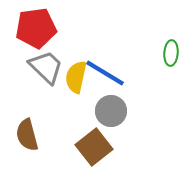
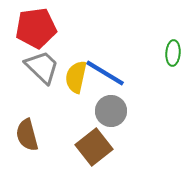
green ellipse: moved 2 px right
gray trapezoid: moved 4 px left
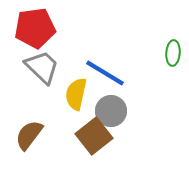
red pentagon: moved 1 px left
yellow semicircle: moved 17 px down
brown semicircle: moved 2 px right; rotated 52 degrees clockwise
brown square: moved 11 px up
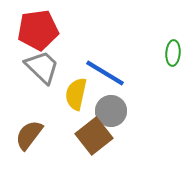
red pentagon: moved 3 px right, 2 px down
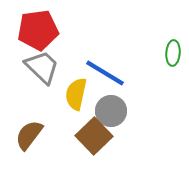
brown square: rotated 6 degrees counterclockwise
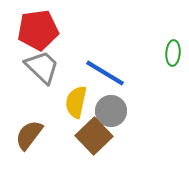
yellow semicircle: moved 8 px down
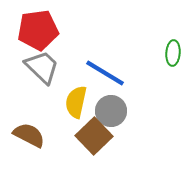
brown semicircle: rotated 80 degrees clockwise
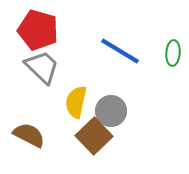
red pentagon: rotated 24 degrees clockwise
blue line: moved 15 px right, 22 px up
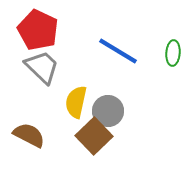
red pentagon: rotated 9 degrees clockwise
blue line: moved 2 px left
gray circle: moved 3 px left
